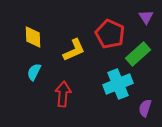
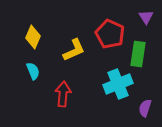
yellow diamond: rotated 25 degrees clockwise
green rectangle: rotated 40 degrees counterclockwise
cyan semicircle: moved 1 px left, 1 px up; rotated 132 degrees clockwise
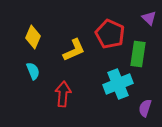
purple triangle: moved 3 px right, 1 px down; rotated 14 degrees counterclockwise
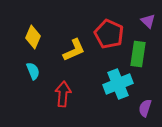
purple triangle: moved 1 px left, 3 px down
red pentagon: moved 1 px left
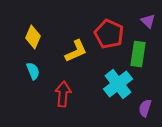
yellow L-shape: moved 2 px right, 1 px down
cyan cross: rotated 16 degrees counterclockwise
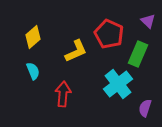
yellow diamond: rotated 25 degrees clockwise
green rectangle: rotated 15 degrees clockwise
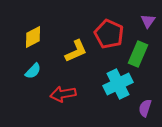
purple triangle: rotated 21 degrees clockwise
yellow diamond: rotated 15 degrees clockwise
cyan semicircle: rotated 66 degrees clockwise
cyan cross: rotated 12 degrees clockwise
red arrow: rotated 105 degrees counterclockwise
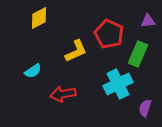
purple triangle: rotated 49 degrees clockwise
yellow diamond: moved 6 px right, 19 px up
cyan semicircle: rotated 12 degrees clockwise
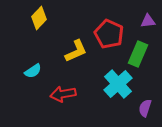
yellow diamond: rotated 20 degrees counterclockwise
cyan cross: rotated 16 degrees counterclockwise
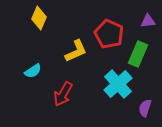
yellow diamond: rotated 20 degrees counterclockwise
red arrow: rotated 50 degrees counterclockwise
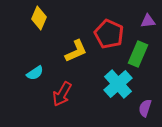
cyan semicircle: moved 2 px right, 2 px down
red arrow: moved 1 px left
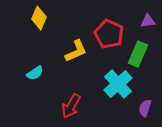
red arrow: moved 9 px right, 12 px down
